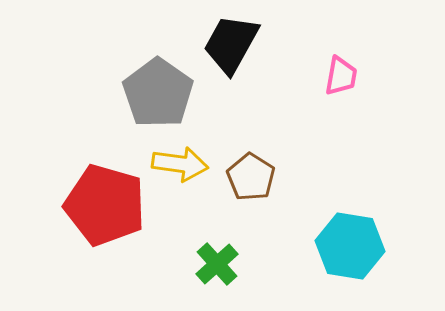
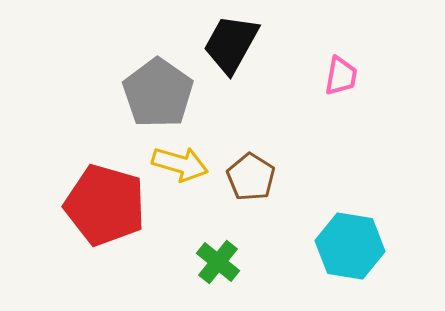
yellow arrow: rotated 8 degrees clockwise
green cross: moved 1 px right, 2 px up; rotated 9 degrees counterclockwise
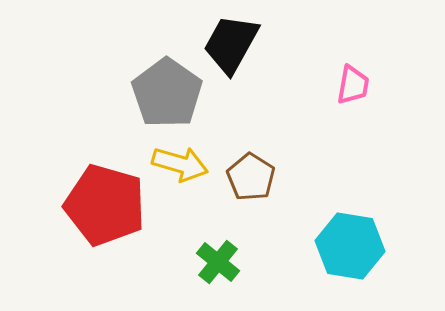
pink trapezoid: moved 12 px right, 9 px down
gray pentagon: moved 9 px right
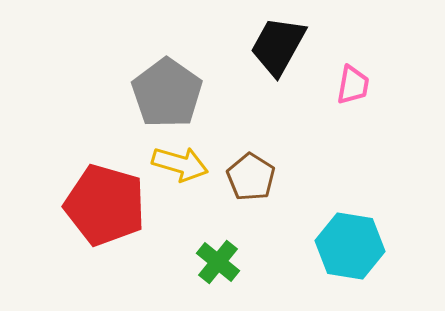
black trapezoid: moved 47 px right, 2 px down
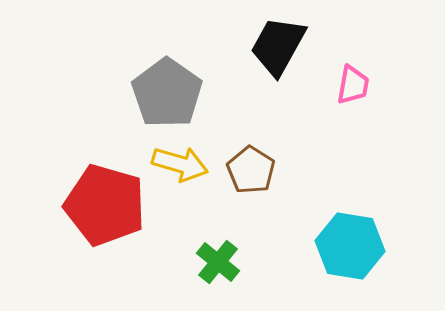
brown pentagon: moved 7 px up
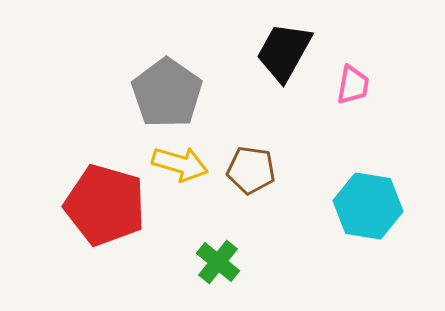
black trapezoid: moved 6 px right, 6 px down
brown pentagon: rotated 24 degrees counterclockwise
cyan hexagon: moved 18 px right, 40 px up
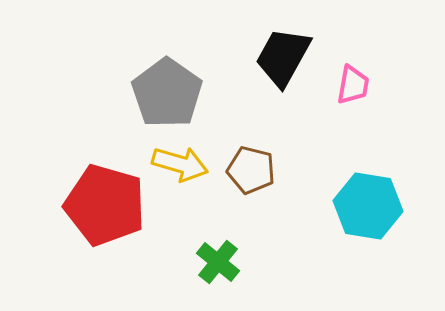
black trapezoid: moved 1 px left, 5 px down
brown pentagon: rotated 6 degrees clockwise
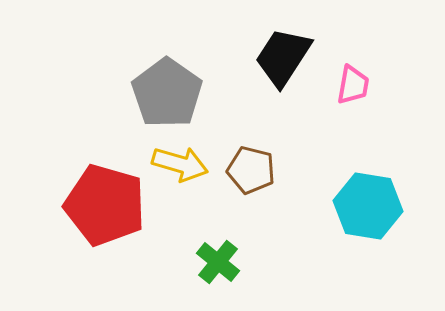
black trapezoid: rotated 4 degrees clockwise
